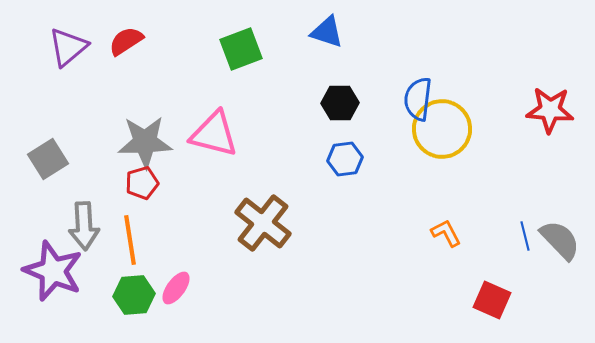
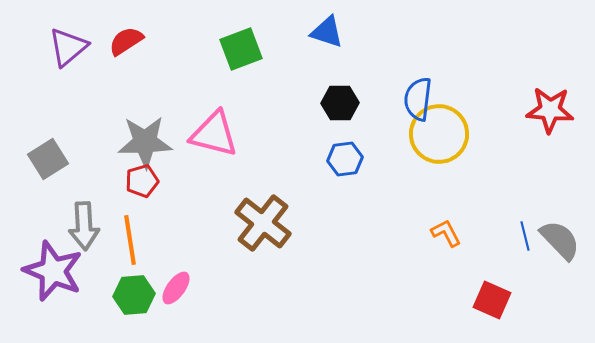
yellow circle: moved 3 px left, 5 px down
red pentagon: moved 2 px up
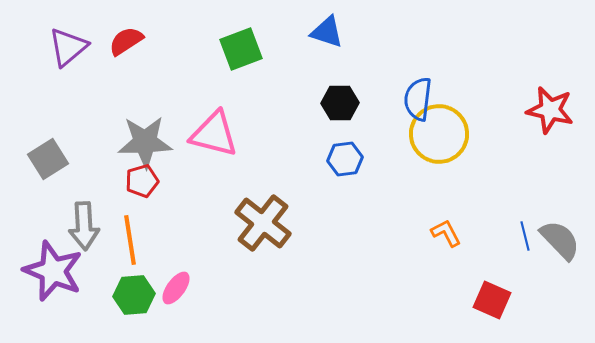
red star: rotated 9 degrees clockwise
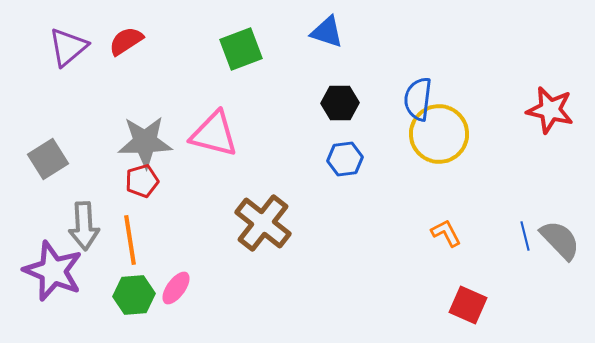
red square: moved 24 px left, 5 px down
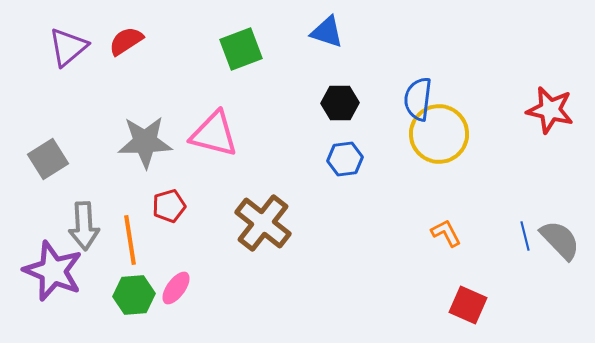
red pentagon: moved 27 px right, 25 px down
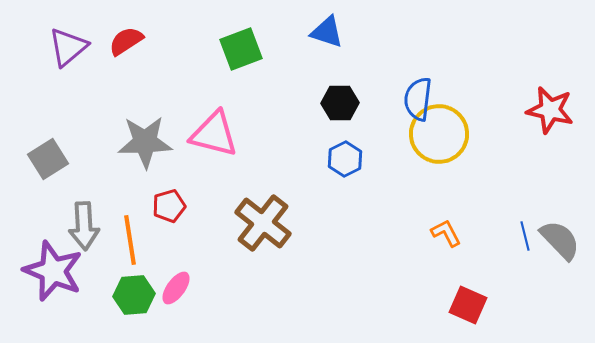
blue hexagon: rotated 20 degrees counterclockwise
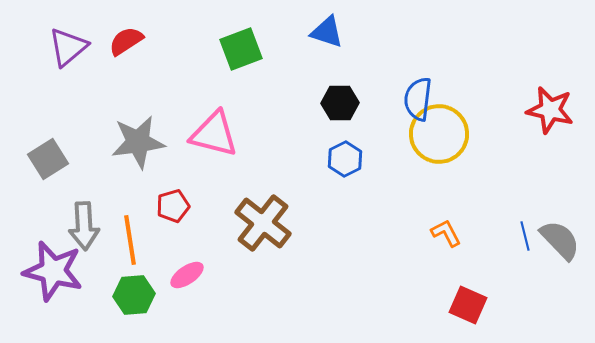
gray star: moved 7 px left; rotated 6 degrees counterclockwise
red pentagon: moved 4 px right
purple star: rotated 8 degrees counterclockwise
pink ellipse: moved 11 px right, 13 px up; rotated 20 degrees clockwise
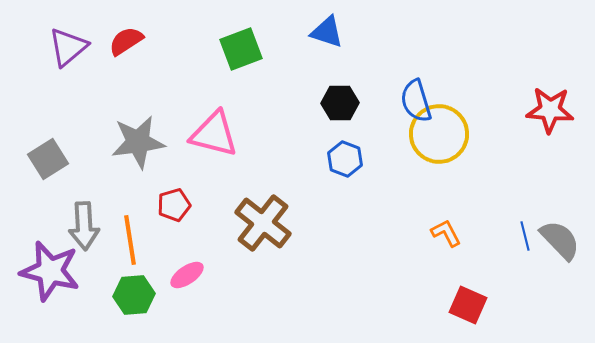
blue semicircle: moved 2 px left, 2 px down; rotated 24 degrees counterclockwise
red star: rotated 9 degrees counterclockwise
blue hexagon: rotated 12 degrees counterclockwise
red pentagon: moved 1 px right, 1 px up
purple star: moved 3 px left
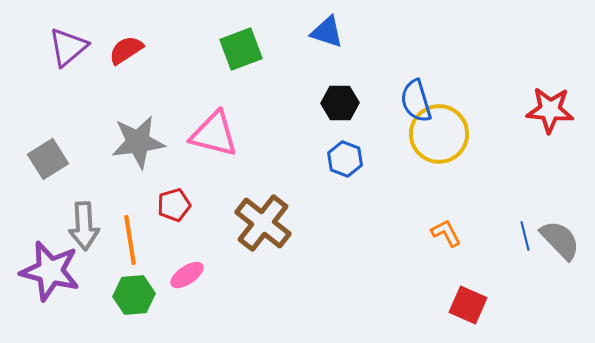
red semicircle: moved 9 px down
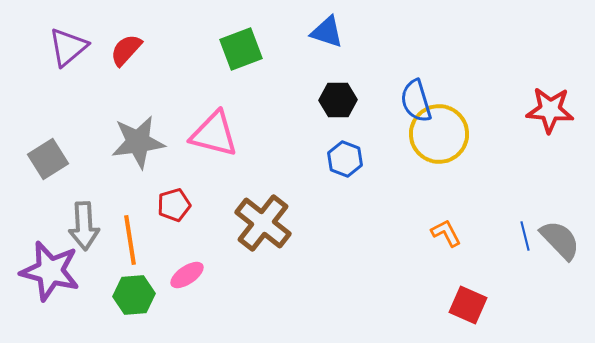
red semicircle: rotated 15 degrees counterclockwise
black hexagon: moved 2 px left, 3 px up
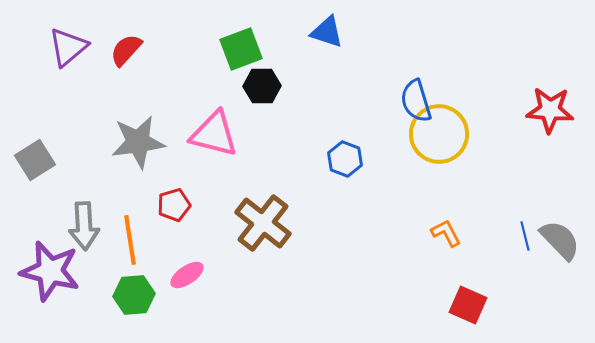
black hexagon: moved 76 px left, 14 px up
gray square: moved 13 px left, 1 px down
